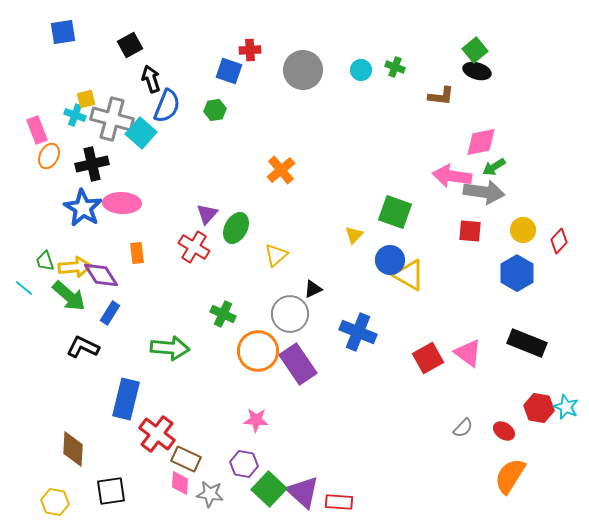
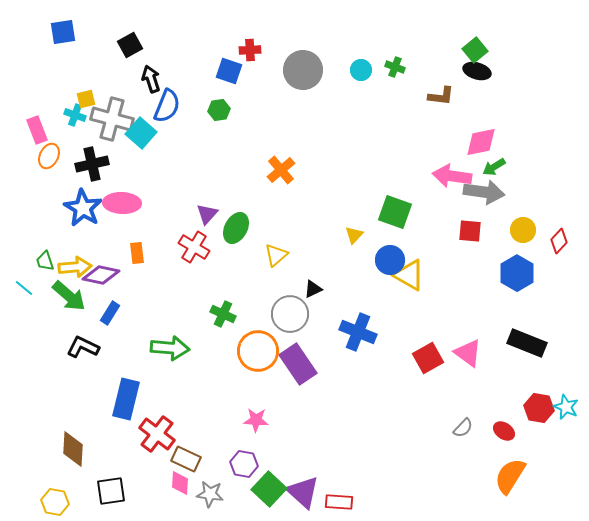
green hexagon at (215, 110): moved 4 px right
purple diamond at (101, 275): rotated 45 degrees counterclockwise
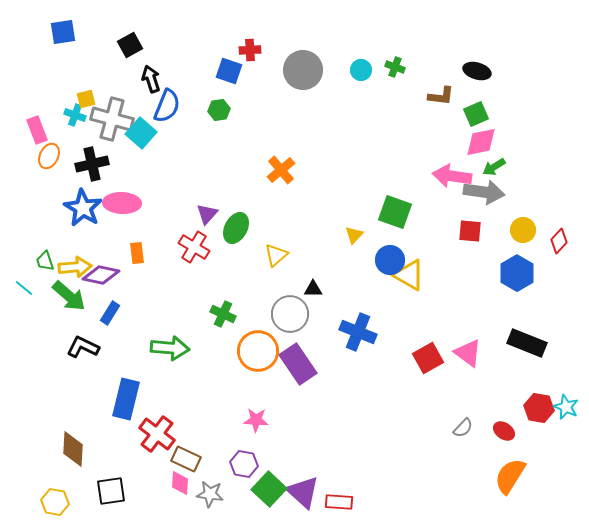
green square at (475, 50): moved 1 px right, 64 px down; rotated 15 degrees clockwise
black triangle at (313, 289): rotated 24 degrees clockwise
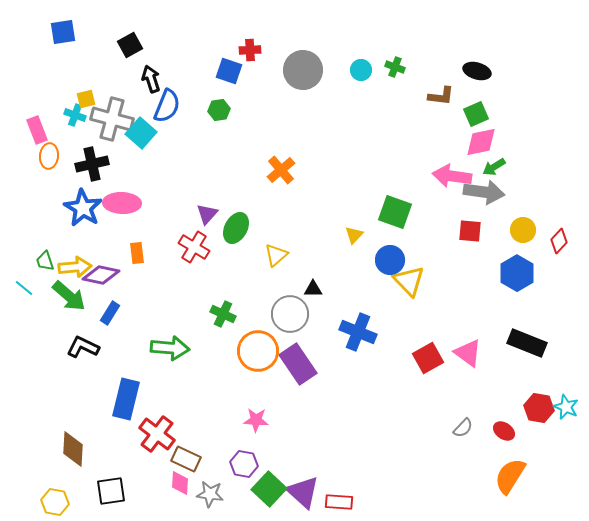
orange ellipse at (49, 156): rotated 20 degrees counterclockwise
yellow triangle at (409, 275): moved 6 px down; rotated 16 degrees clockwise
